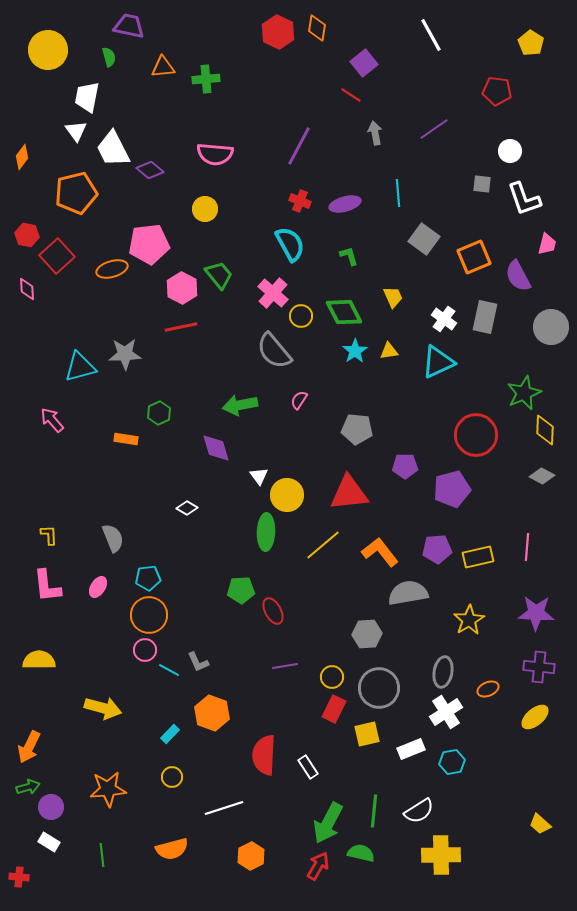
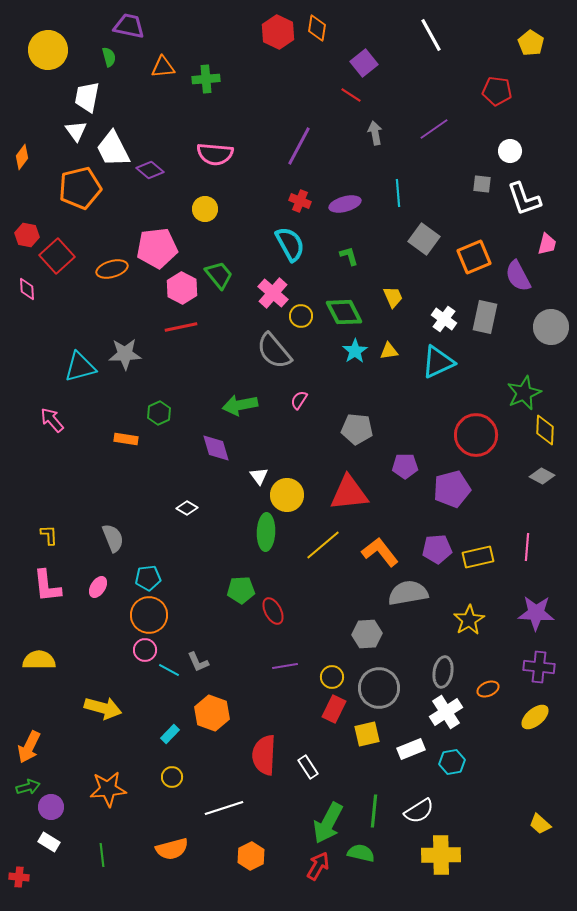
orange pentagon at (76, 193): moved 4 px right, 5 px up
pink pentagon at (149, 244): moved 8 px right, 4 px down
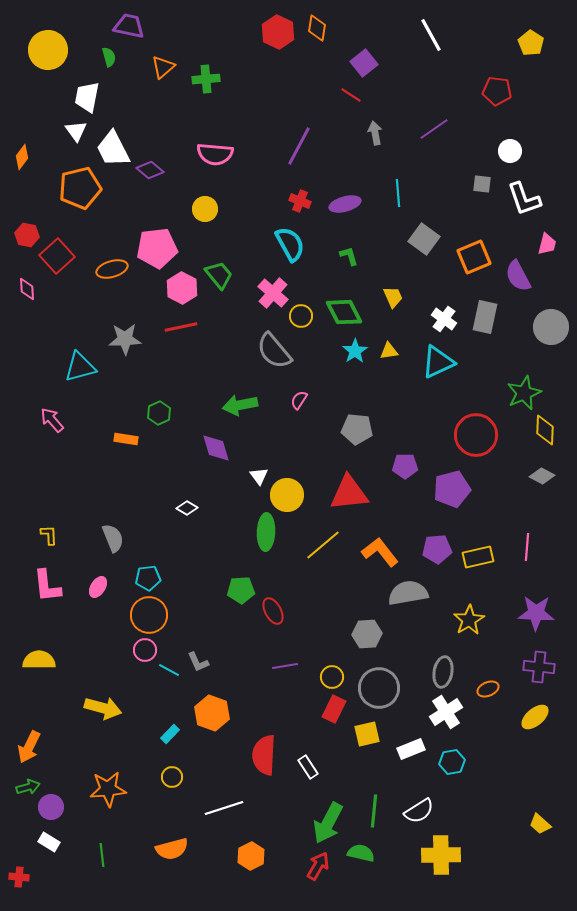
orange triangle at (163, 67): rotated 35 degrees counterclockwise
gray star at (125, 354): moved 15 px up
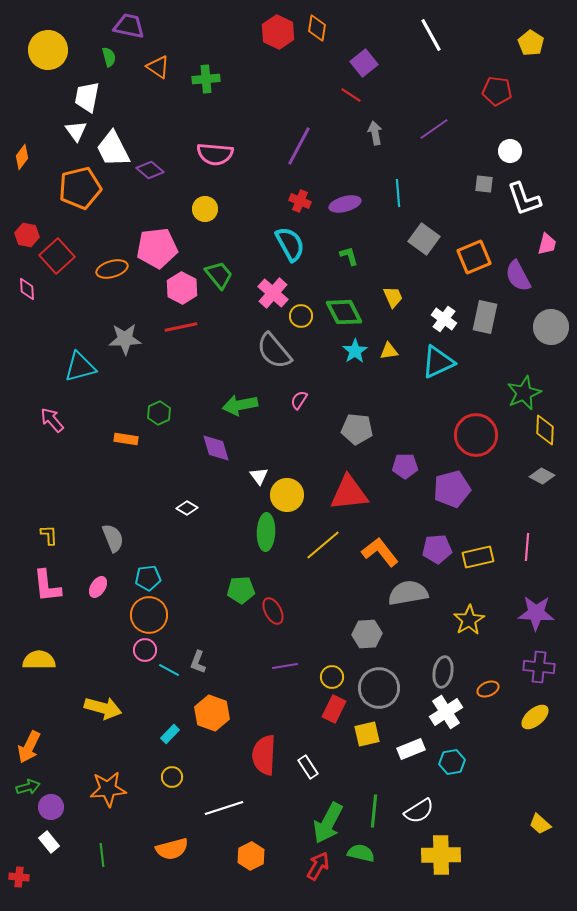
orange triangle at (163, 67): moved 5 px left; rotated 45 degrees counterclockwise
gray square at (482, 184): moved 2 px right
gray L-shape at (198, 662): rotated 45 degrees clockwise
white rectangle at (49, 842): rotated 20 degrees clockwise
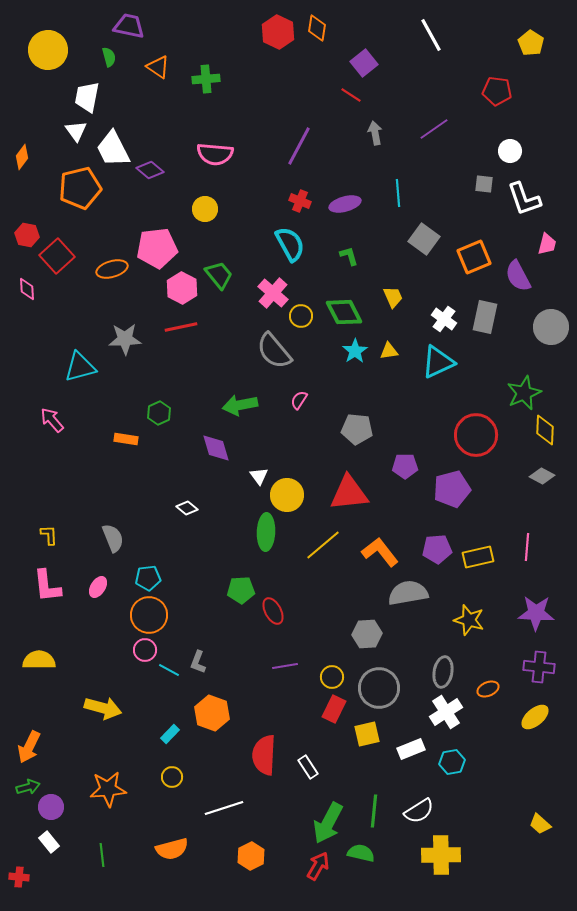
white diamond at (187, 508): rotated 10 degrees clockwise
yellow star at (469, 620): rotated 24 degrees counterclockwise
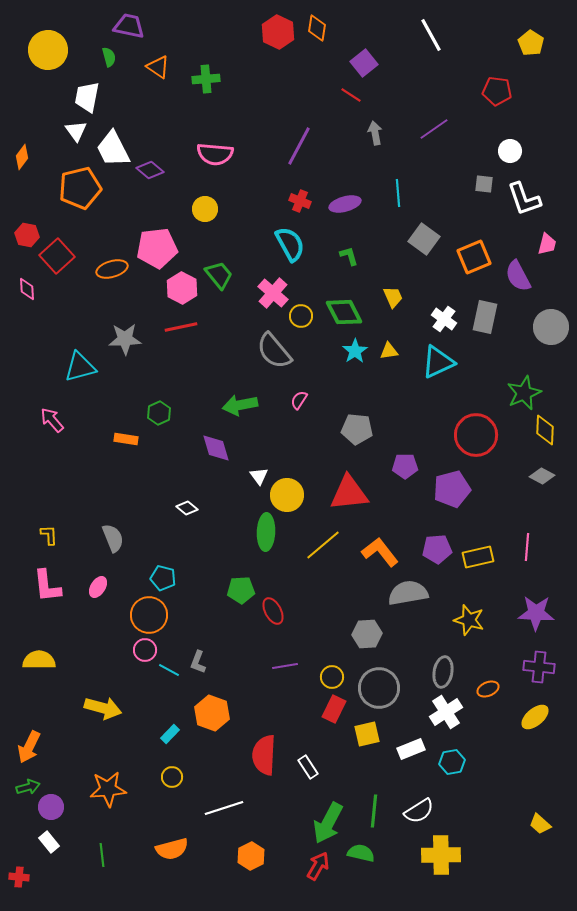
cyan pentagon at (148, 578): moved 15 px right; rotated 20 degrees clockwise
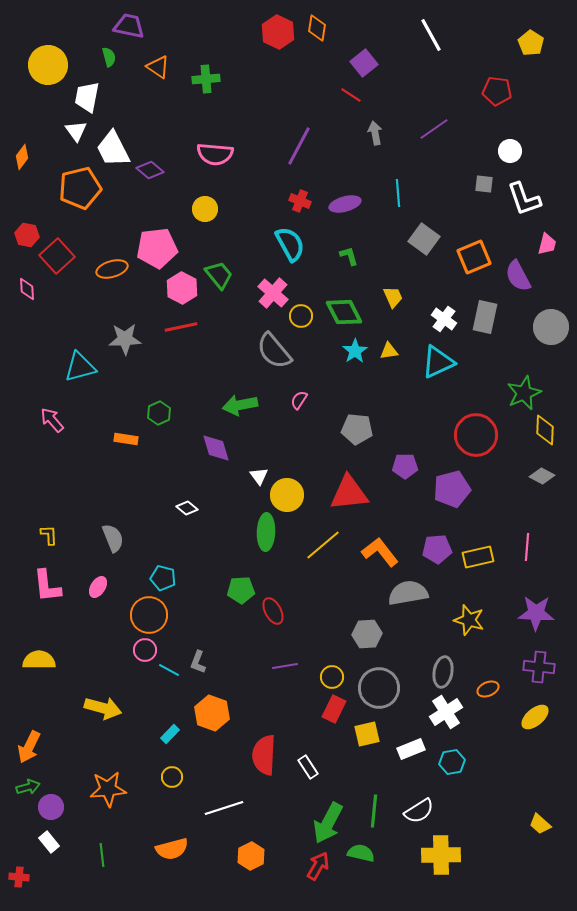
yellow circle at (48, 50): moved 15 px down
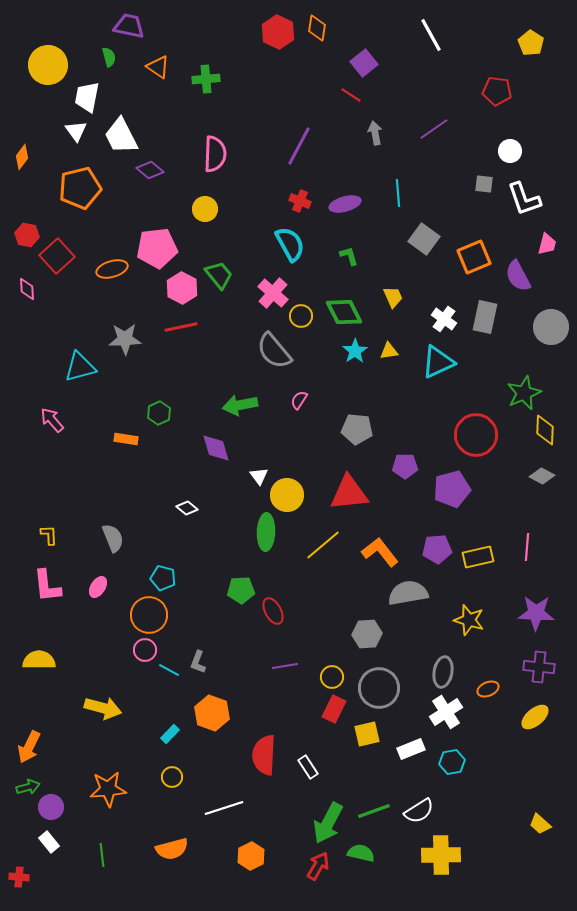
white trapezoid at (113, 149): moved 8 px right, 13 px up
pink semicircle at (215, 154): rotated 93 degrees counterclockwise
green line at (374, 811): rotated 64 degrees clockwise
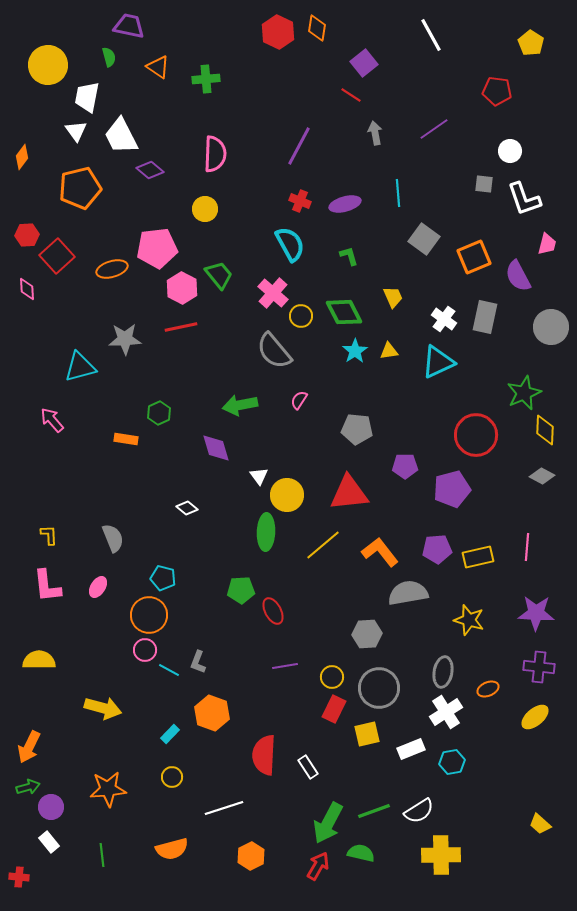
red hexagon at (27, 235): rotated 15 degrees counterclockwise
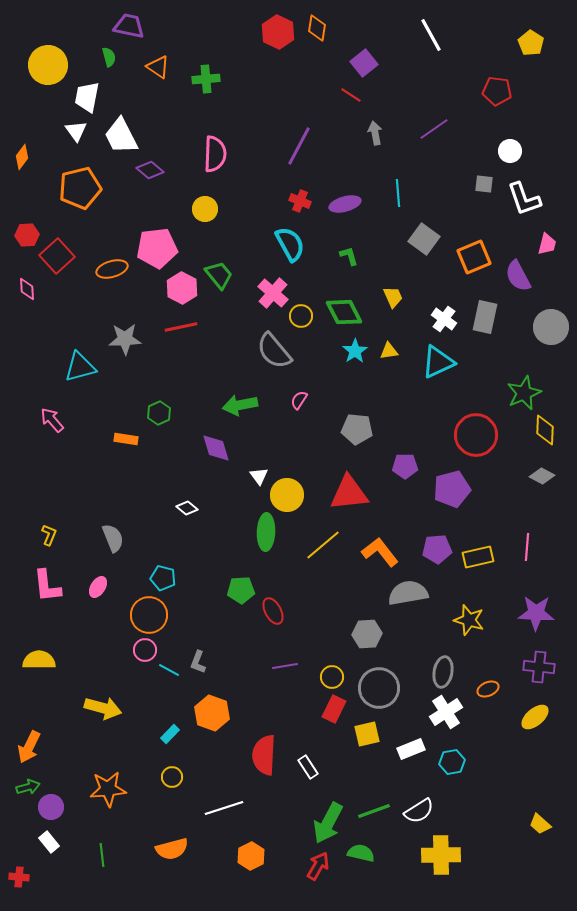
yellow L-shape at (49, 535): rotated 25 degrees clockwise
